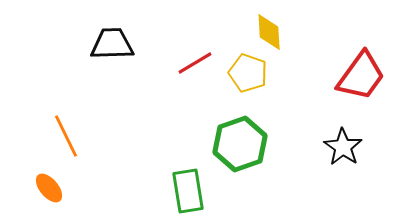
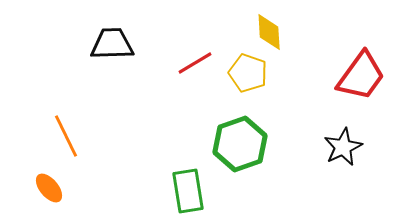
black star: rotated 12 degrees clockwise
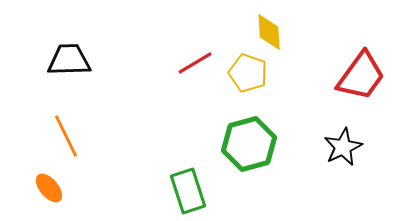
black trapezoid: moved 43 px left, 16 px down
green hexagon: moved 9 px right; rotated 4 degrees clockwise
green rectangle: rotated 9 degrees counterclockwise
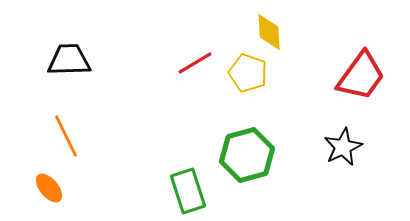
green hexagon: moved 2 px left, 11 px down
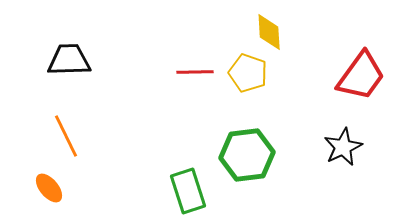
red line: moved 9 px down; rotated 30 degrees clockwise
green hexagon: rotated 8 degrees clockwise
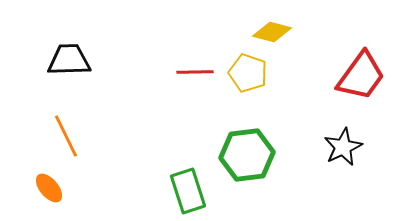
yellow diamond: moved 3 px right; rotated 72 degrees counterclockwise
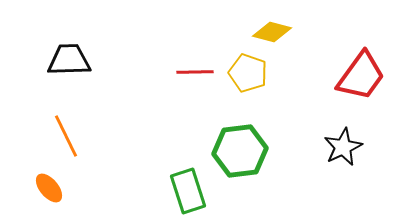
green hexagon: moved 7 px left, 4 px up
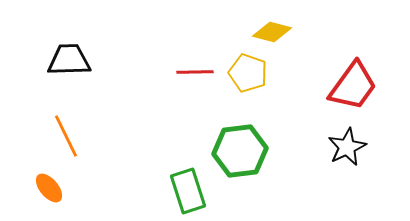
red trapezoid: moved 8 px left, 10 px down
black star: moved 4 px right
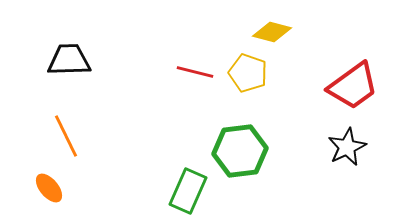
red line: rotated 15 degrees clockwise
red trapezoid: rotated 18 degrees clockwise
green rectangle: rotated 42 degrees clockwise
